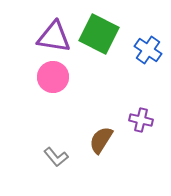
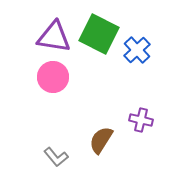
blue cross: moved 11 px left; rotated 12 degrees clockwise
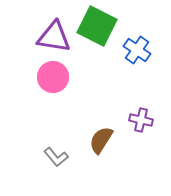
green square: moved 2 px left, 8 px up
blue cross: rotated 12 degrees counterclockwise
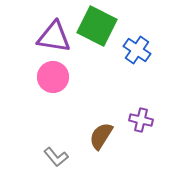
brown semicircle: moved 4 px up
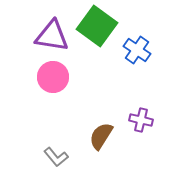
green square: rotated 9 degrees clockwise
purple triangle: moved 2 px left, 1 px up
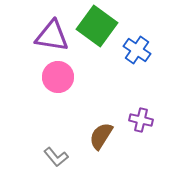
pink circle: moved 5 px right
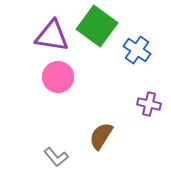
purple cross: moved 8 px right, 16 px up
